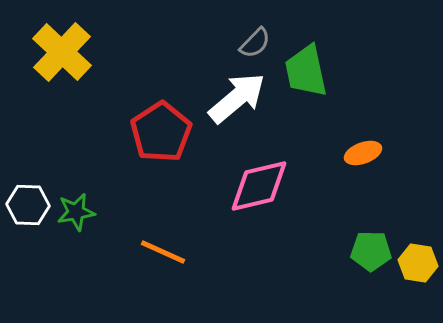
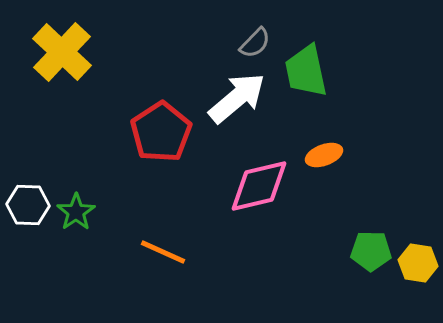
orange ellipse: moved 39 px left, 2 px down
green star: rotated 24 degrees counterclockwise
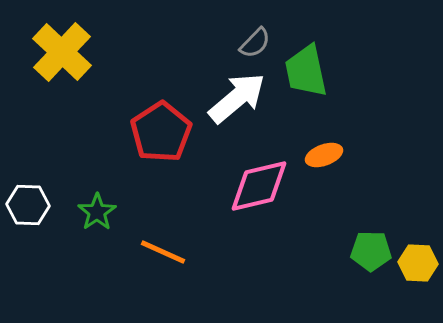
green star: moved 21 px right
yellow hexagon: rotated 6 degrees counterclockwise
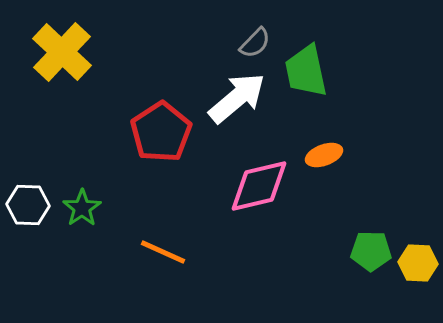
green star: moved 15 px left, 4 px up
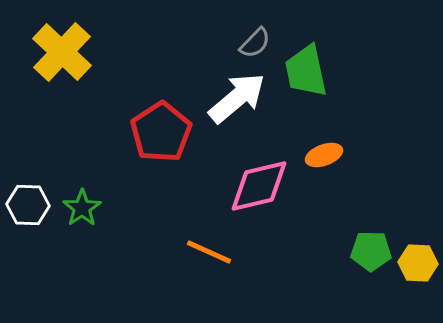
orange line: moved 46 px right
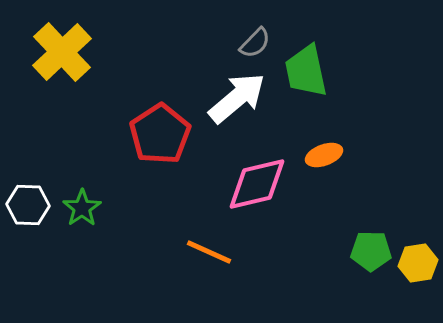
yellow cross: rotated 4 degrees clockwise
red pentagon: moved 1 px left, 2 px down
pink diamond: moved 2 px left, 2 px up
yellow hexagon: rotated 12 degrees counterclockwise
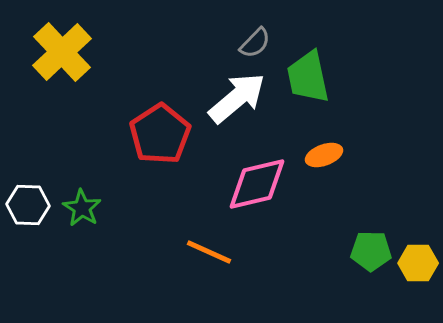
green trapezoid: moved 2 px right, 6 px down
green star: rotated 6 degrees counterclockwise
yellow hexagon: rotated 9 degrees clockwise
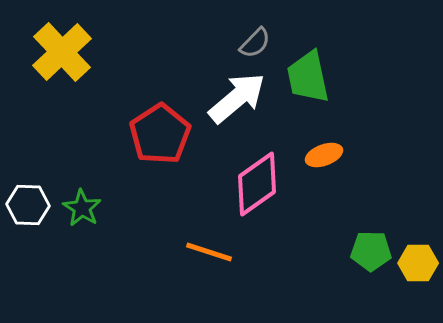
pink diamond: rotated 22 degrees counterclockwise
orange line: rotated 6 degrees counterclockwise
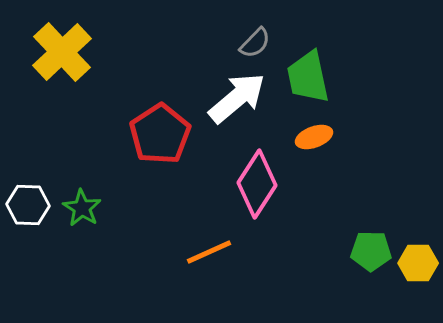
orange ellipse: moved 10 px left, 18 px up
pink diamond: rotated 22 degrees counterclockwise
orange line: rotated 42 degrees counterclockwise
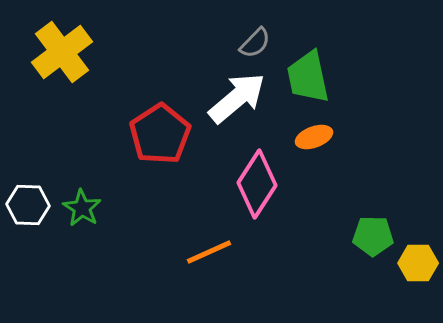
yellow cross: rotated 6 degrees clockwise
green pentagon: moved 2 px right, 15 px up
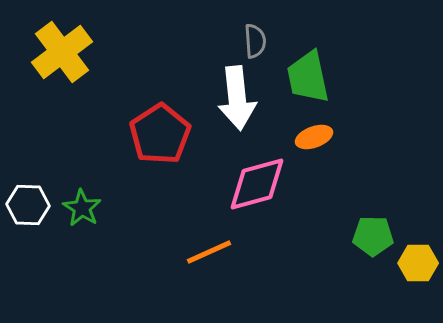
gray semicircle: moved 2 px up; rotated 48 degrees counterclockwise
white arrow: rotated 124 degrees clockwise
pink diamond: rotated 42 degrees clockwise
